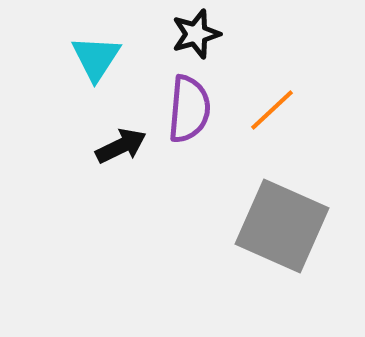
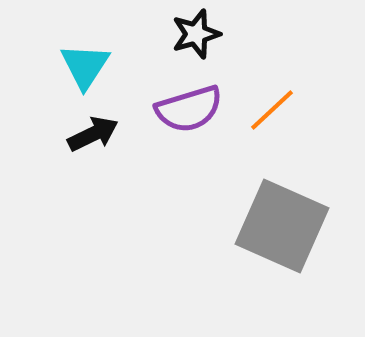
cyan triangle: moved 11 px left, 8 px down
purple semicircle: rotated 68 degrees clockwise
black arrow: moved 28 px left, 12 px up
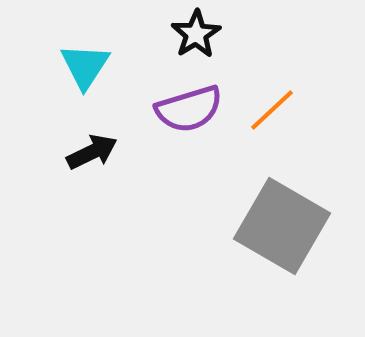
black star: rotated 15 degrees counterclockwise
black arrow: moved 1 px left, 18 px down
gray square: rotated 6 degrees clockwise
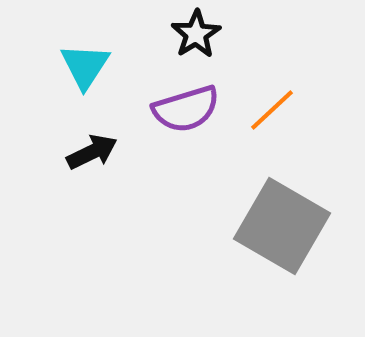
purple semicircle: moved 3 px left
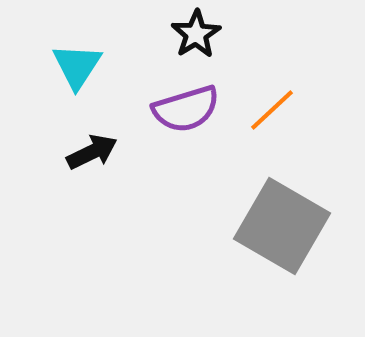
cyan triangle: moved 8 px left
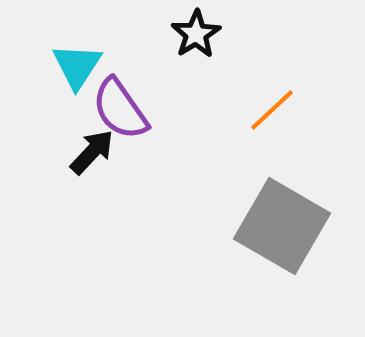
purple semicircle: moved 66 px left; rotated 72 degrees clockwise
black arrow: rotated 21 degrees counterclockwise
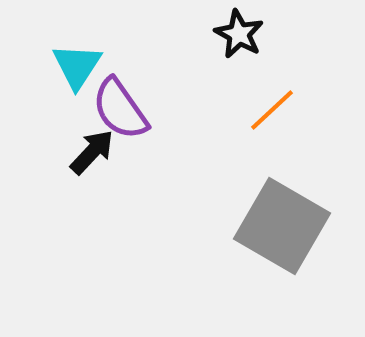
black star: moved 43 px right; rotated 12 degrees counterclockwise
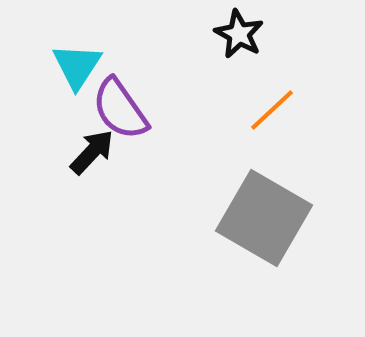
gray square: moved 18 px left, 8 px up
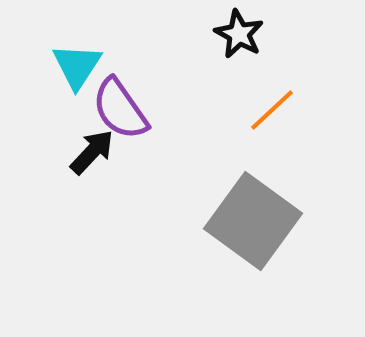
gray square: moved 11 px left, 3 px down; rotated 6 degrees clockwise
